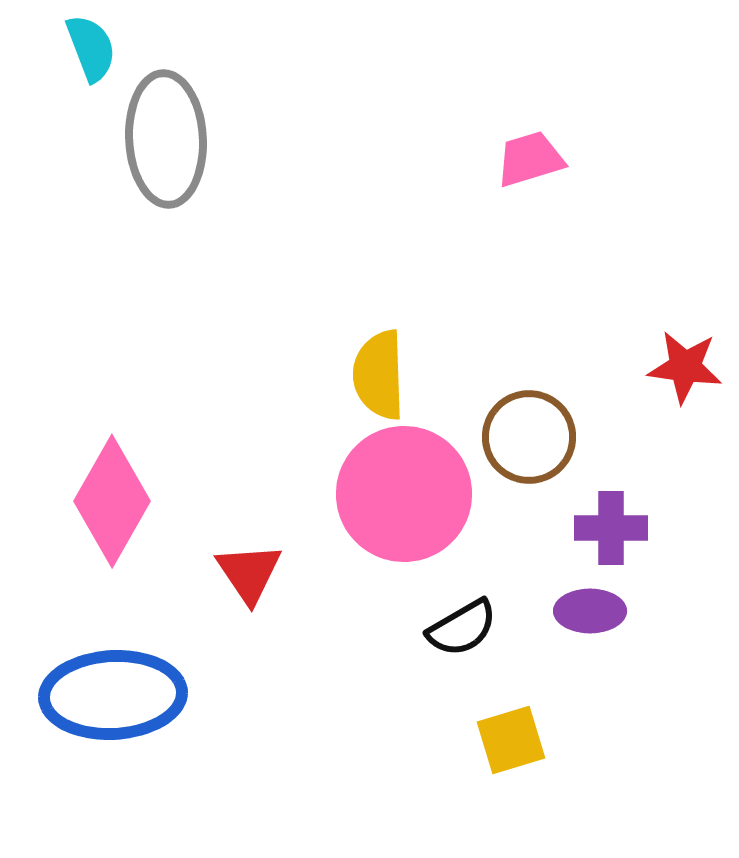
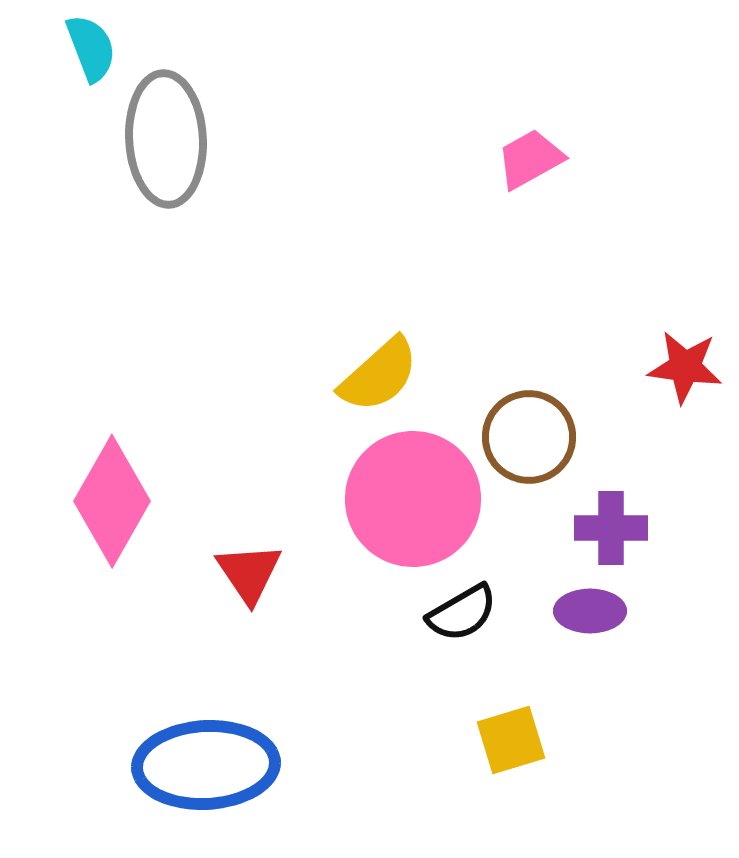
pink trapezoid: rotated 12 degrees counterclockwise
yellow semicircle: rotated 130 degrees counterclockwise
pink circle: moved 9 px right, 5 px down
black semicircle: moved 15 px up
blue ellipse: moved 93 px right, 70 px down
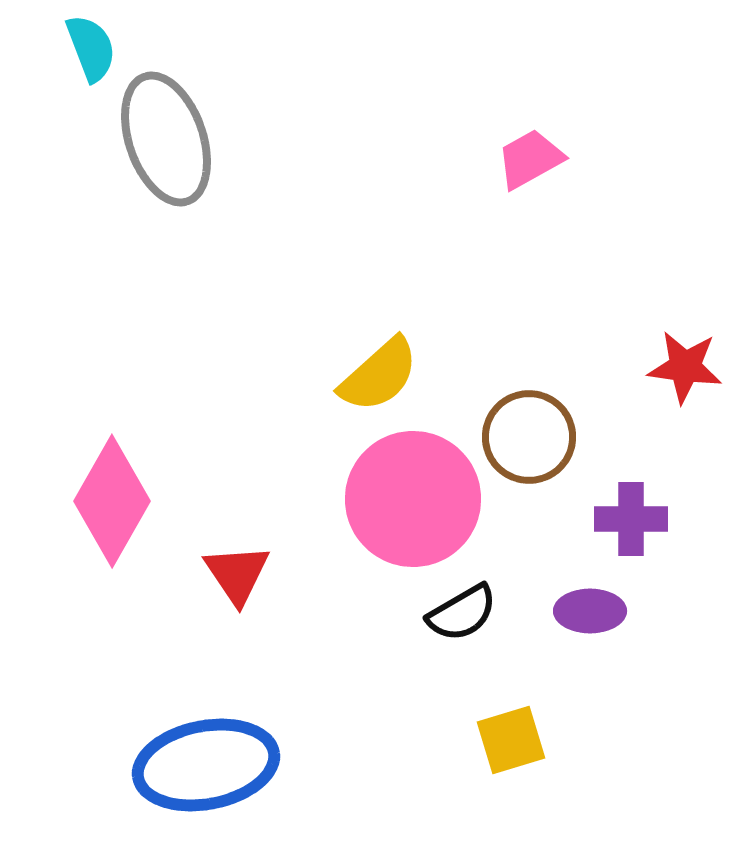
gray ellipse: rotated 16 degrees counterclockwise
purple cross: moved 20 px right, 9 px up
red triangle: moved 12 px left, 1 px down
blue ellipse: rotated 8 degrees counterclockwise
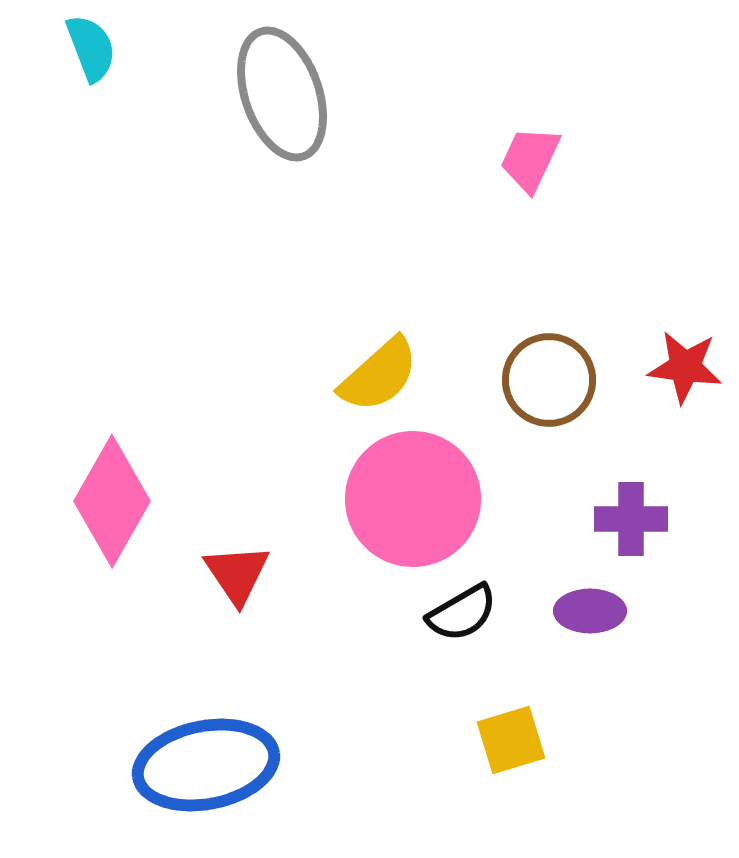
gray ellipse: moved 116 px right, 45 px up
pink trapezoid: rotated 36 degrees counterclockwise
brown circle: moved 20 px right, 57 px up
